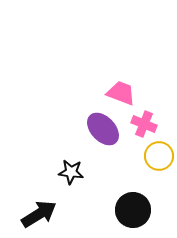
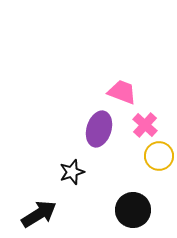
pink trapezoid: moved 1 px right, 1 px up
pink cross: moved 1 px right, 1 px down; rotated 20 degrees clockwise
purple ellipse: moved 4 px left; rotated 60 degrees clockwise
black star: moved 1 px right; rotated 25 degrees counterclockwise
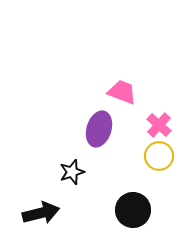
pink cross: moved 14 px right
black arrow: moved 2 px right, 1 px up; rotated 18 degrees clockwise
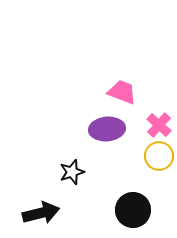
purple ellipse: moved 8 px right; rotated 68 degrees clockwise
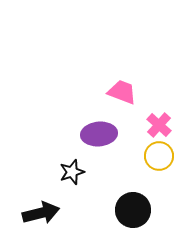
purple ellipse: moved 8 px left, 5 px down
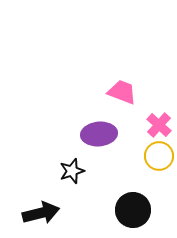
black star: moved 1 px up
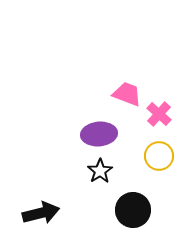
pink trapezoid: moved 5 px right, 2 px down
pink cross: moved 11 px up
black star: moved 28 px right; rotated 15 degrees counterclockwise
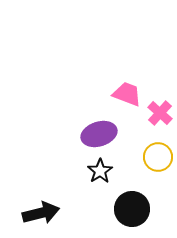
pink cross: moved 1 px right, 1 px up
purple ellipse: rotated 12 degrees counterclockwise
yellow circle: moved 1 px left, 1 px down
black circle: moved 1 px left, 1 px up
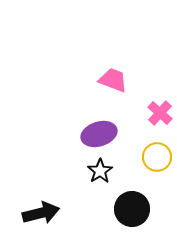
pink trapezoid: moved 14 px left, 14 px up
yellow circle: moved 1 px left
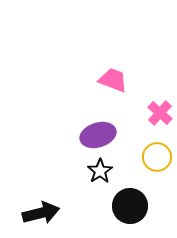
purple ellipse: moved 1 px left, 1 px down
black circle: moved 2 px left, 3 px up
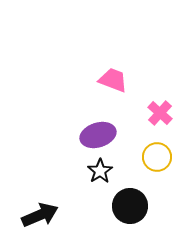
black arrow: moved 1 px left, 2 px down; rotated 9 degrees counterclockwise
